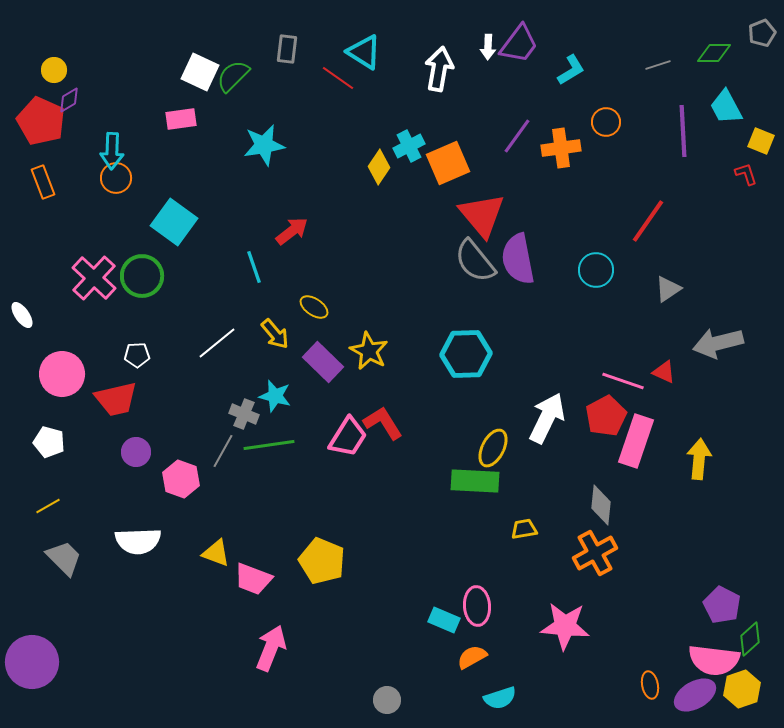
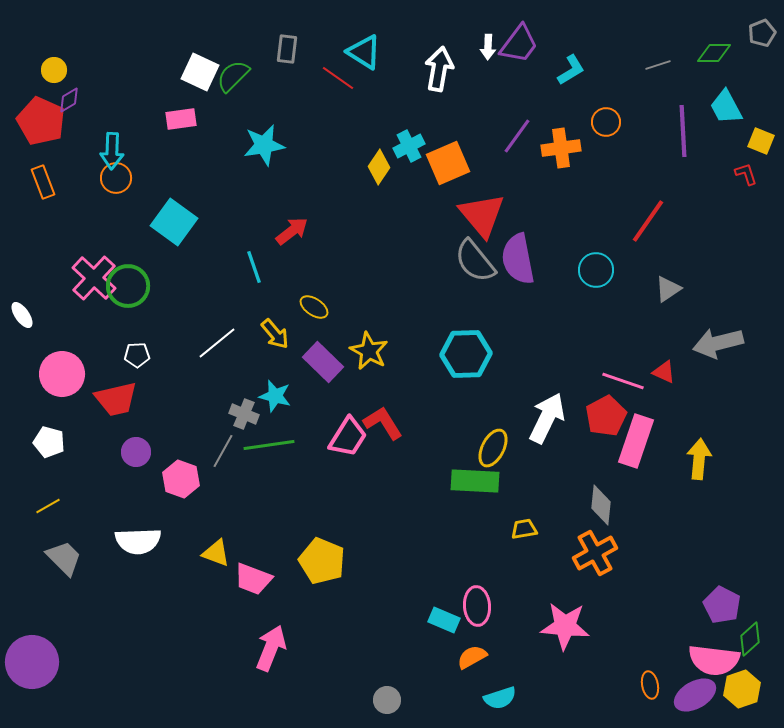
green circle at (142, 276): moved 14 px left, 10 px down
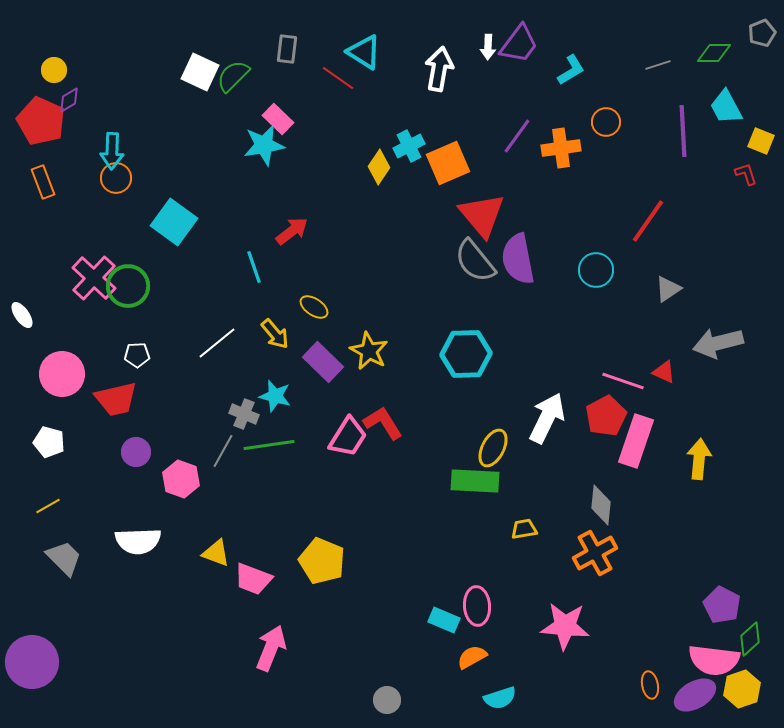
pink rectangle at (181, 119): moved 97 px right; rotated 52 degrees clockwise
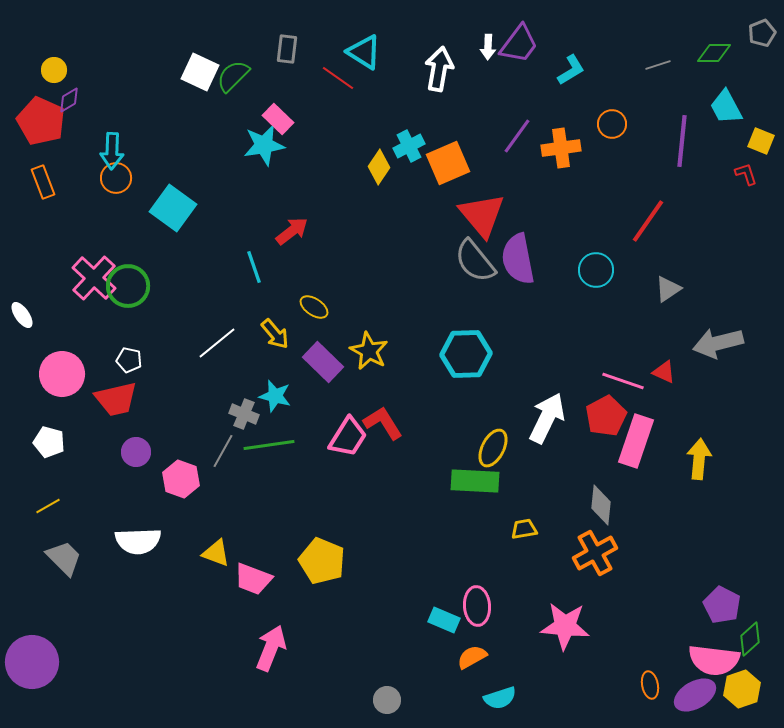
orange circle at (606, 122): moved 6 px right, 2 px down
purple line at (683, 131): moved 1 px left, 10 px down; rotated 9 degrees clockwise
cyan square at (174, 222): moved 1 px left, 14 px up
white pentagon at (137, 355): moved 8 px left, 5 px down; rotated 15 degrees clockwise
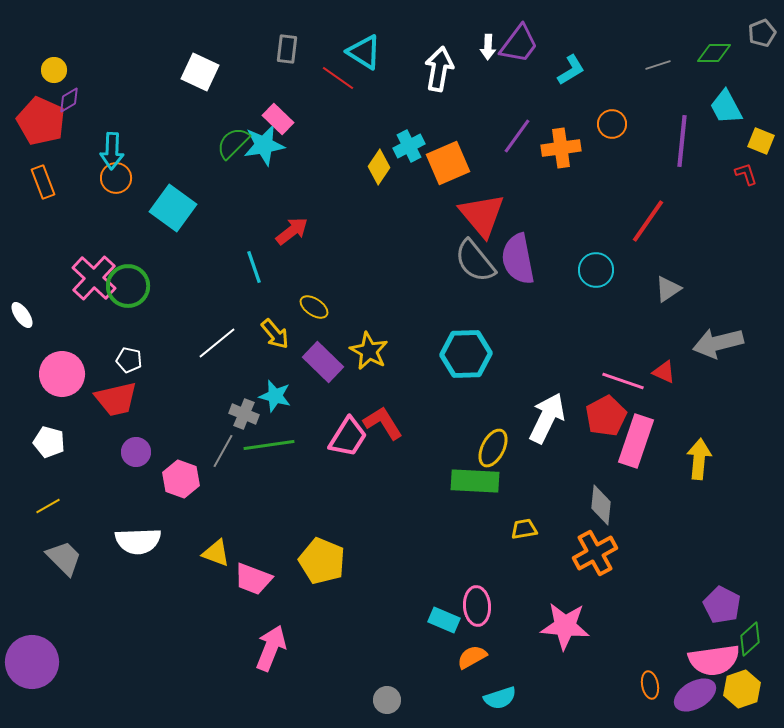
green semicircle at (233, 76): moved 67 px down
pink semicircle at (714, 660): rotated 15 degrees counterclockwise
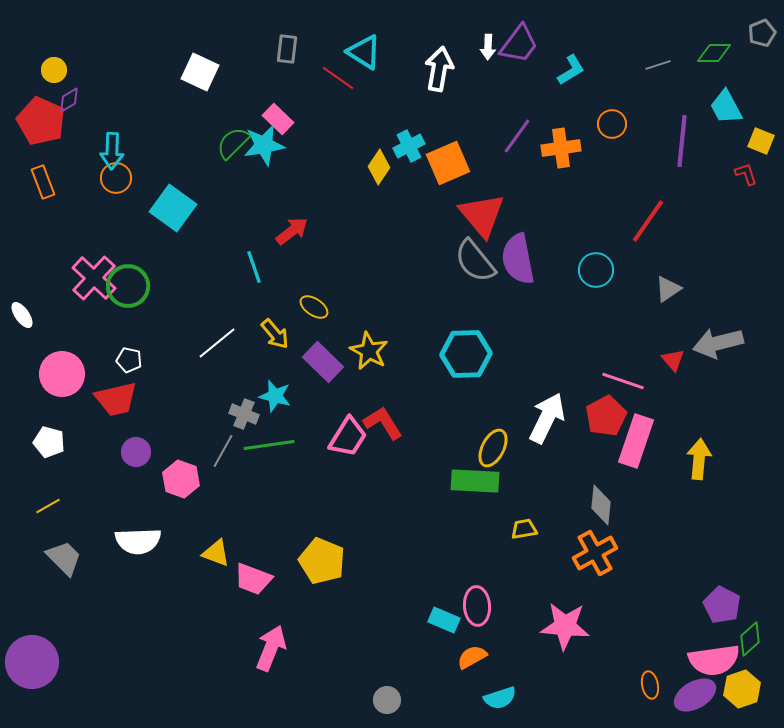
red triangle at (664, 372): moved 9 px right, 12 px up; rotated 25 degrees clockwise
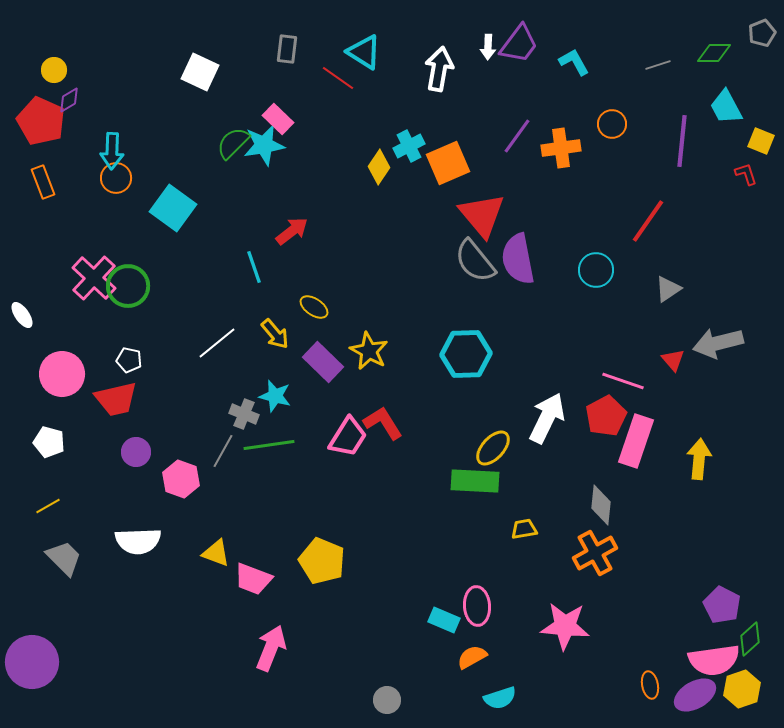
cyan L-shape at (571, 70): moved 3 px right, 8 px up; rotated 88 degrees counterclockwise
yellow ellipse at (493, 448): rotated 15 degrees clockwise
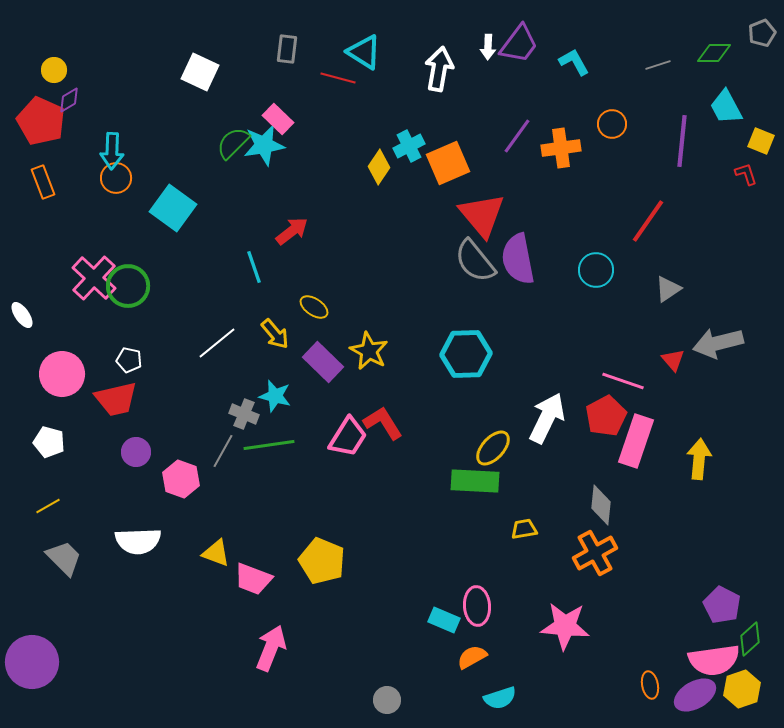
red line at (338, 78): rotated 20 degrees counterclockwise
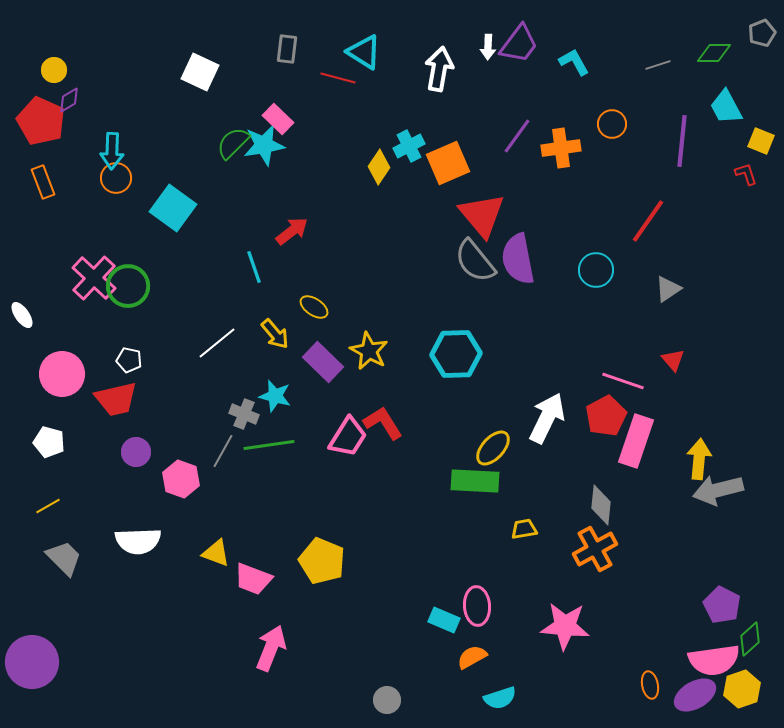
gray arrow at (718, 343): moved 147 px down
cyan hexagon at (466, 354): moved 10 px left
orange cross at (595, 553): moved 4 px up
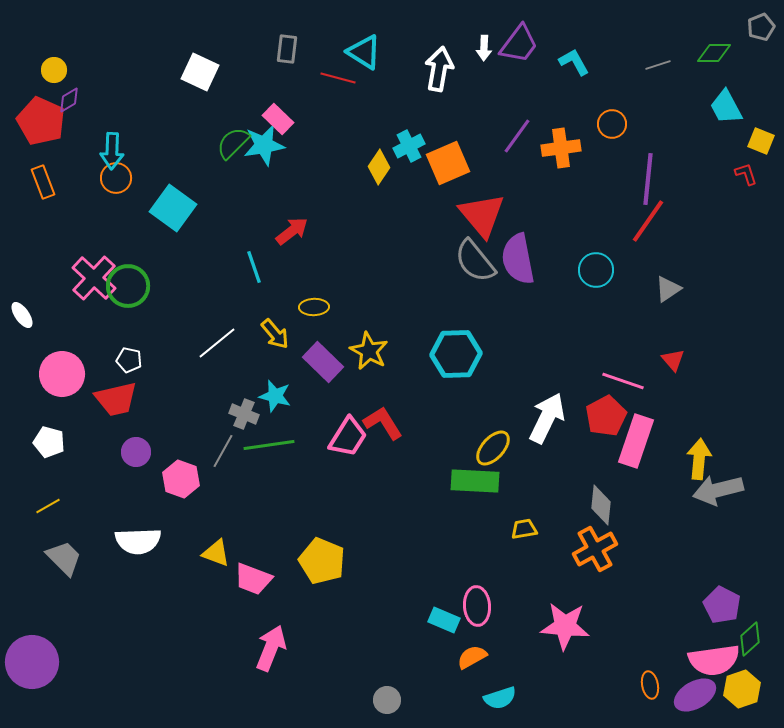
gray pentagon at (762, 33): moved 1 px left, 6 px up
white arrow at (488, 47): moved 4 px left, 1 px down
purple line at (682, 141): moved 34 px left, 38 px down
yellow ellipse at (314, 307): rotated 36 degrees counterclockwise
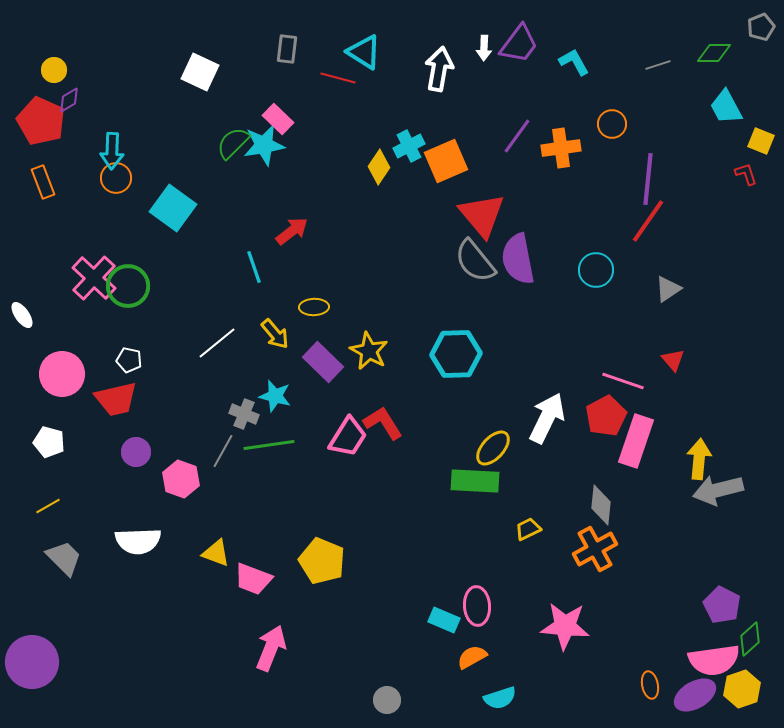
orange square at (448, 163): moved 2 px left, 2 px up
yellow trapezoid at (524, 529): moved 4 px right; rotated 16 degrees counterclockwise
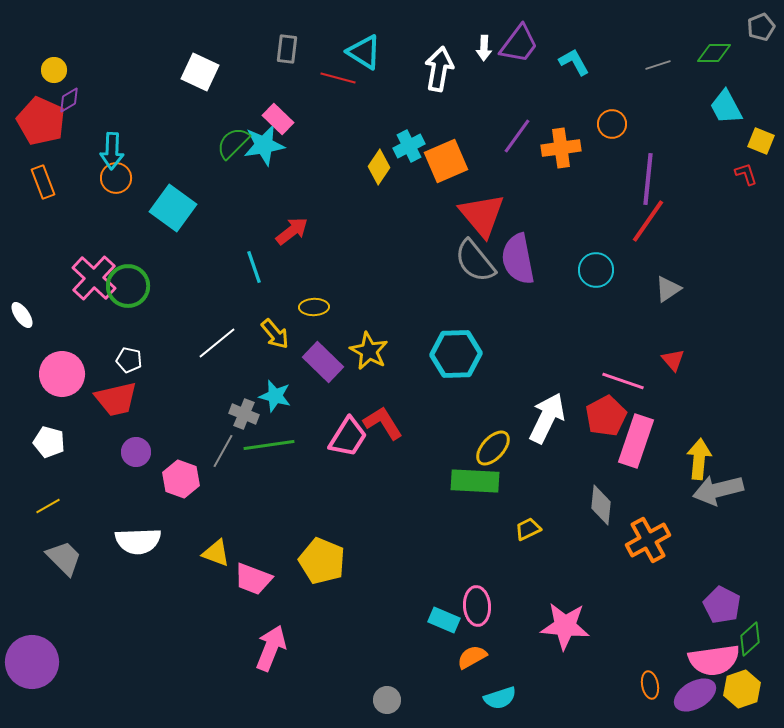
orange cross at (595, 549): moved 53 px right, 9 px up
